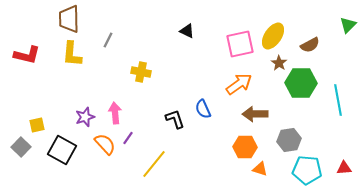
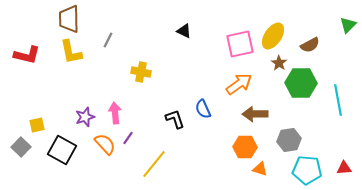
black triangle: moved 3 px left
yellow L-shape: moved 1 px left, 2 px up; rotated 16 degrees counterclockwise
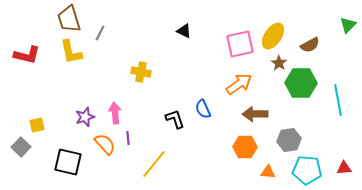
brown trapezoid: rotated 16 degrees counterclockwise
gray line: moved 8 px left, 7 px up
purple line: rotated 40 degrees counterclockwise
black square: moved 6 px right, 12 px down; rotated 16 degrees counterclockwise
orange triangle: moved 8 px right, 3 px down; rotated 14 degrees counterclockwise
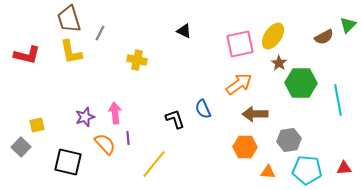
brown semicircle: moved 14 px right, 8 px up
yellow cross: moved 4 px left, 12 px up
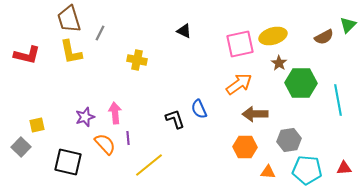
yellow ellipse: rotated 40 degrees clockwise
blue semicircle: moved 4 px left
yellow line: moved 5 px left, 1 px down; rotated 12 degrees clockwise
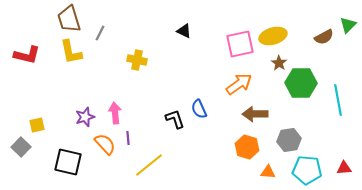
orange hexagon: moved 2 px right; rotated 15 degrees clockwise
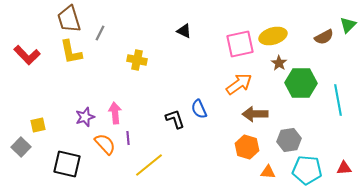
red L-shape: rotated 32 degrees clockwise
yellow square: moved 1 px right
black square: moved 1 px left, 2 px down
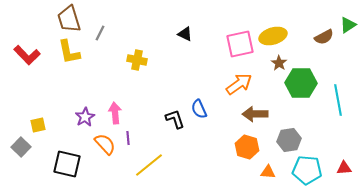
green triangle: rotated 12 degrees clockwise
black triangle: moved 1 px right, 3 px down
yellow L-shape: moved 2 px left
purple star: rotated 12 degrees counterclockwise
